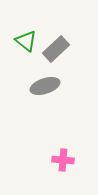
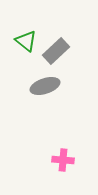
gray rectangle: moved 2 px down
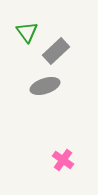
green triangle: moved 1 px right, 9 px up; rotated 15 degrees clockwise
pink cross: rotated 30 degrees clockwise
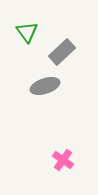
gray rectangle: moved 6 px right, 1 px down
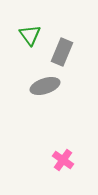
green triangle: moved 3 px right, 3 px down
gray rectangle: rotated 24 degrees counterclockwise
